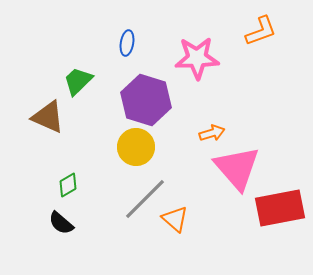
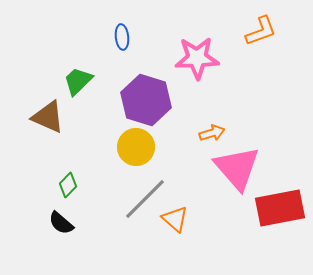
blue ellipse: moved 5 px left, 6 px up; rotated 15 degrees counterclockwise
green diamond: rotated 15 degrees counterclockwise
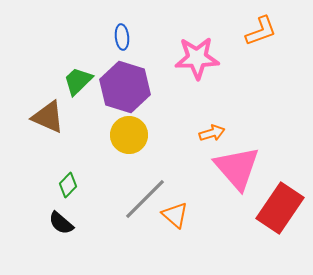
purple hexagon: moved 21 px left, 13 px up
yellow circle: moved 7 px left, 12 px up
red rectangle: rotated 45 degrees counterclockwise
orange triangle: moved 4 px up
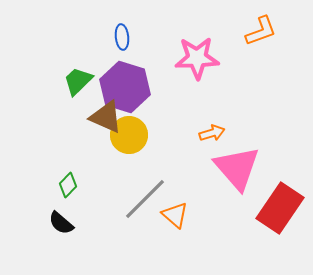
brown triangle: moved 58 px right
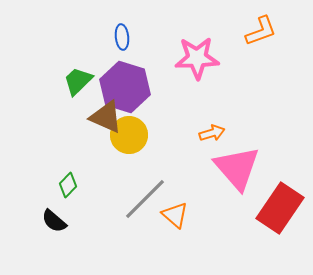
black semicircle: moved 7 px left, 2 px up
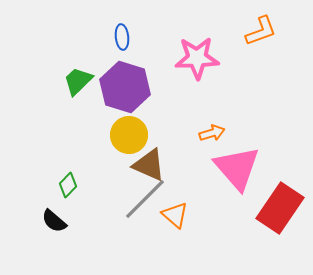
brown triangle: moved 43 px right, 48 px down
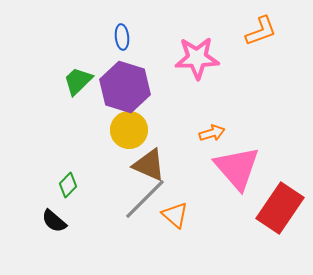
yellow circle: moved 5 px up
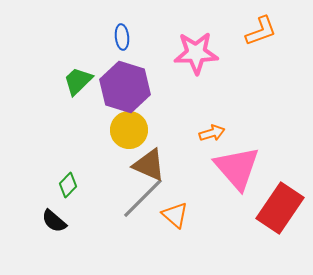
pink star: moved 1 px left, 5 px up
gray line: moved 2 px left, 1 px up
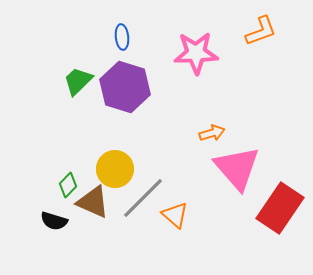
yellow circle: moved 14 px left, 39 px down
brown triangle: moved 56 px left, 37 px down
black semicircle: rotated 24 degrees counterclockwise
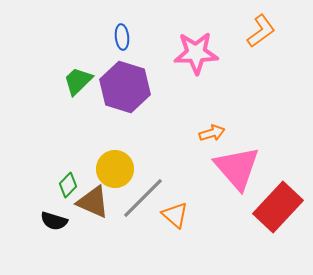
orange L-shape: rotated 16 degrees counterclockwise
red rectangle: moved 2 px left, 1 px up; rotated 9 degrees clockwise
